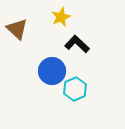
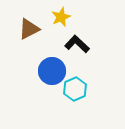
brown triangle: moved 12 px right; rotated 50 degrees clockwise
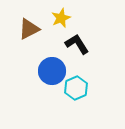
yellow star: moved 1 px down
black L-shape: rotated 15 degrees clockwise
cyan hexagon: moved 1 px right, 1 px up
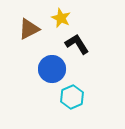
yellow star: rotated 24 degrees counterclockwise
blue circle: moved 2 px up
cyan hexagon: moved 4 px left, 9 px down
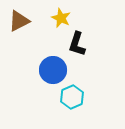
brown triangle: moved 10 px left, 8 px up
black L-shape: rotated 130 degrees counterclockwise
blue circle: moved 1 px right, 1 px down
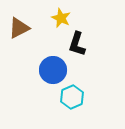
brown triangle: moved 7 px down
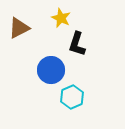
blue circle: moved 2 px left
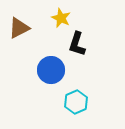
cyan hexagon: moved 4 px right, 5 px down
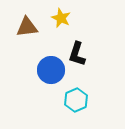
brown triangle: moved 8 px right, 1 px up; rotated 20 degrees clockwise
black L-shape: moved 10 px down
cyan hexagon: moved 2 px up
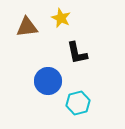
black L-shape: moved 1 px up; rotated 30 degrees counterclockwise
blue circle: moved 3 px left, 11 px down
cyan hexagon: moved 2 px right, 3 px down; rotated 10 degrees clockwise
